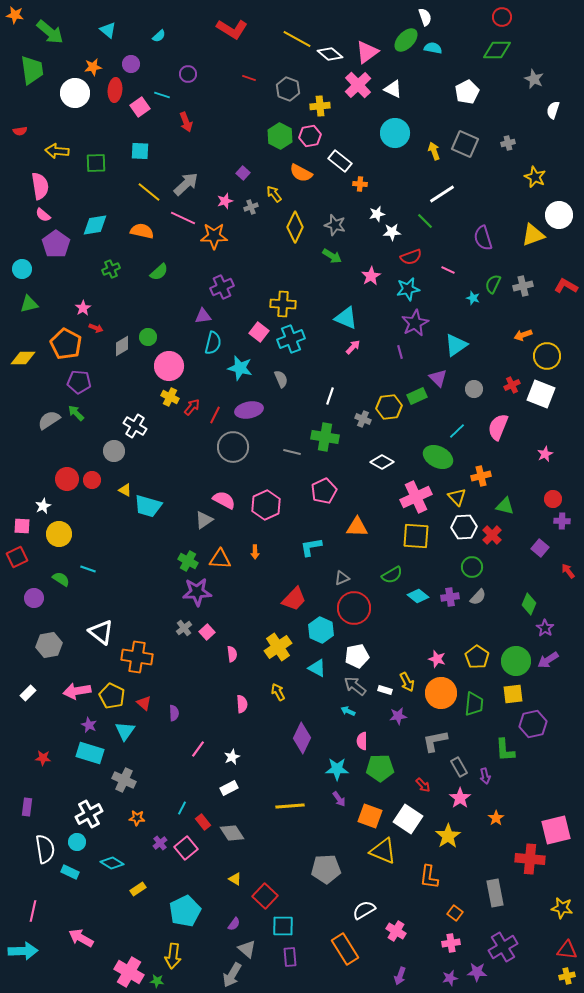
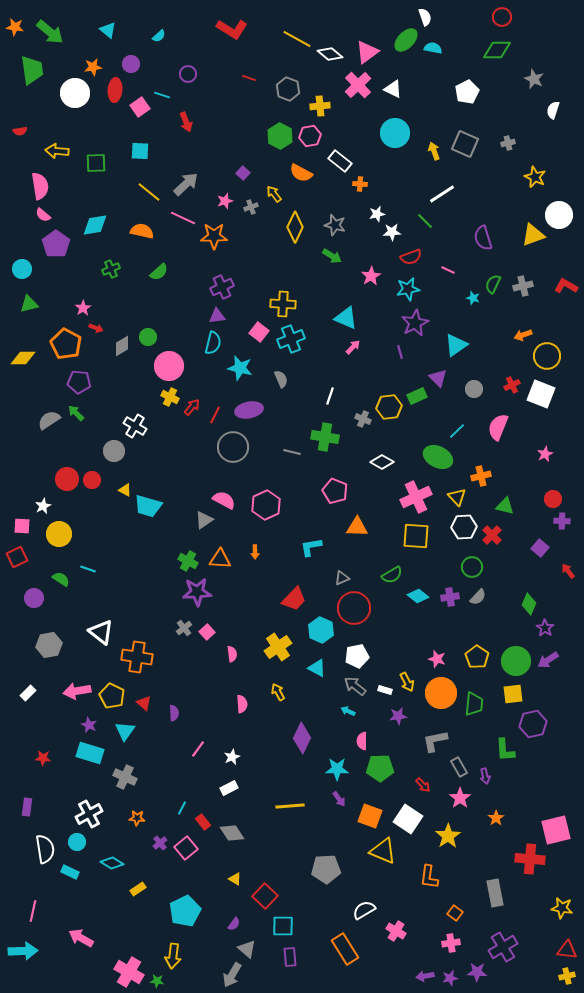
orange star at (15, 15): moved 12 px down
purple triangle at (203, 316): moved 14 px right
pink pentagon at (324, 491): moved 11 px right; rotated 25 degrees counterclockwise
gray cross at (124, 780): moved 1 px right, 3 px up
purple arrow at (400, 976): moved 25 px right; rotated 60 degrees clockwise
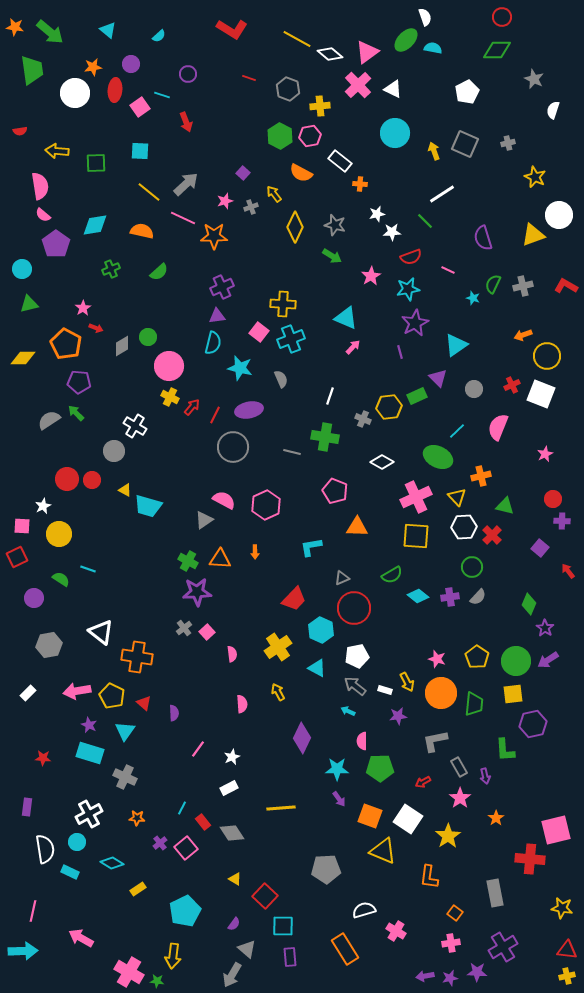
red arrow at (423, 785): moved 3 px up; rotated 105 degrees clockwise
yellow line at (290, 806): moved 9 px left, 2 px down
white semicircle at (364, 910): rotated 15 degrees clockwise
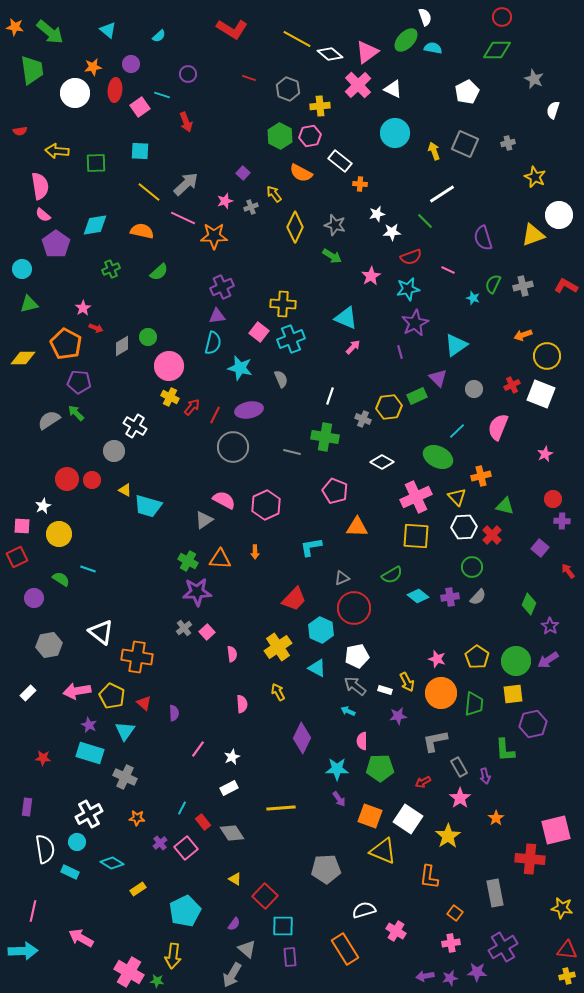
purple star at (545, 628): moved 5 px right, 2 px up
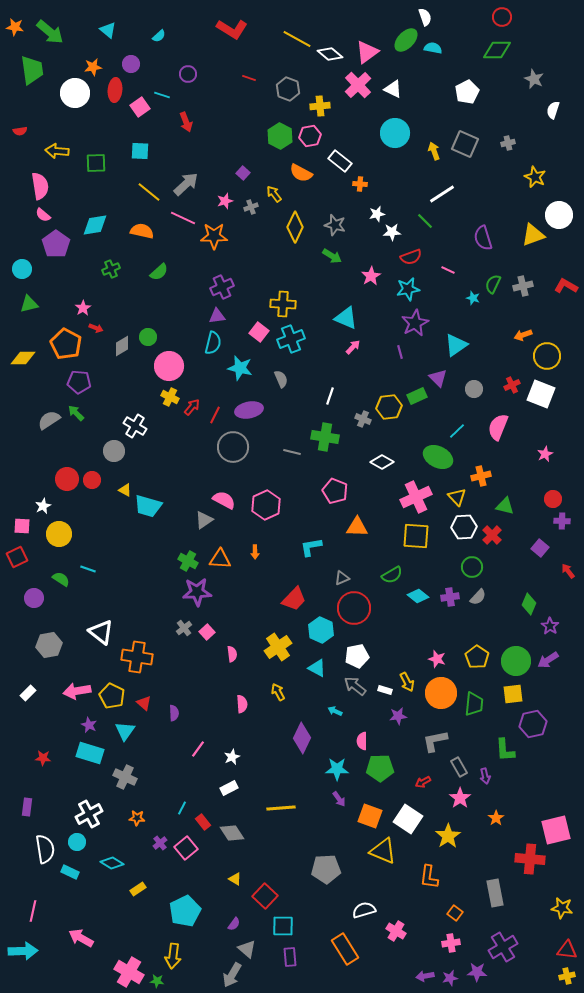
cyan arrow at (348, 711): moved 13 px left
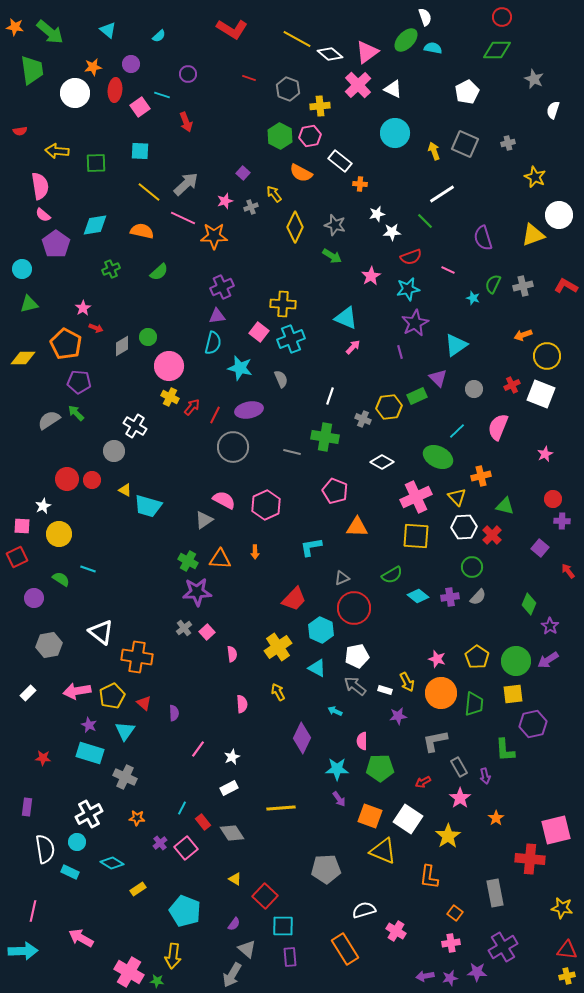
yellow pentagon at (112, 696): rotated 20 degrees clockwise
cyan pentagon at (185, 911): rotated 24 degrees counterclockwise
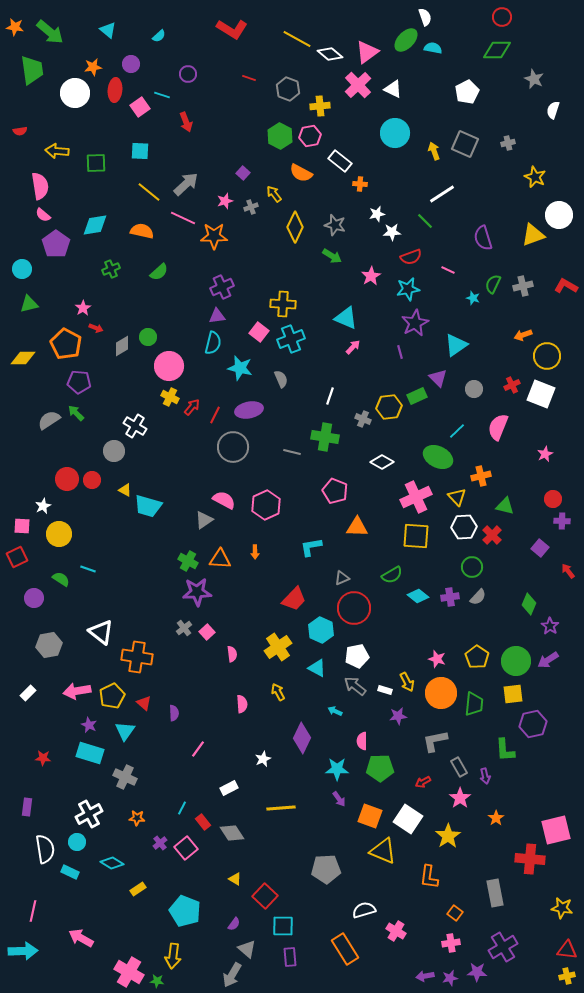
white star at (232, 757): moved 31 px right, 2 px down
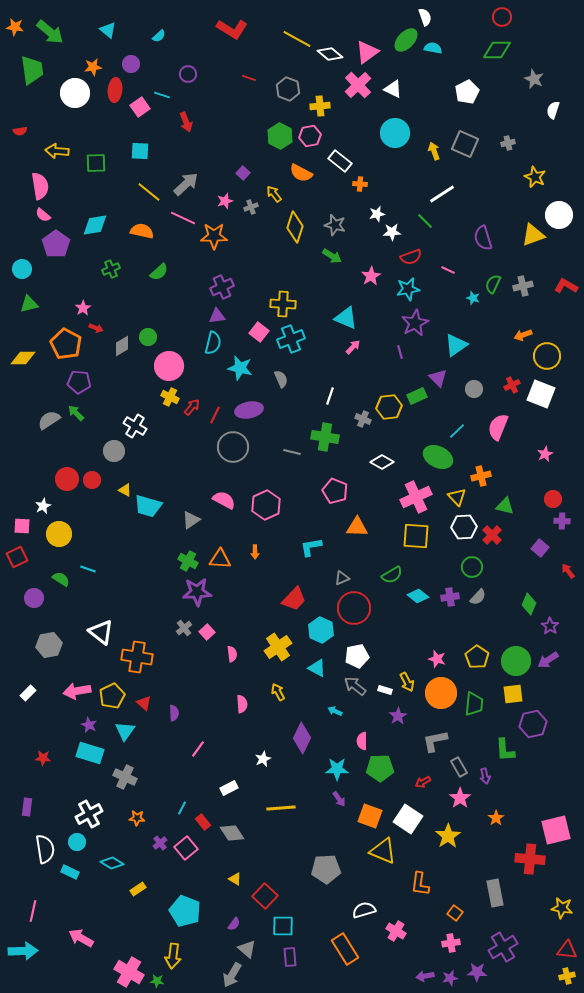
yellow diamond at (295, 227): rotated 8 degrees counterclockwise
gray triangle at (204, 520): moved 13 px left
purple star at (398, 716): rotated 24 degrees counterclockwise
orange L-shape at (429, 877): moved 9 px left, 7 px down
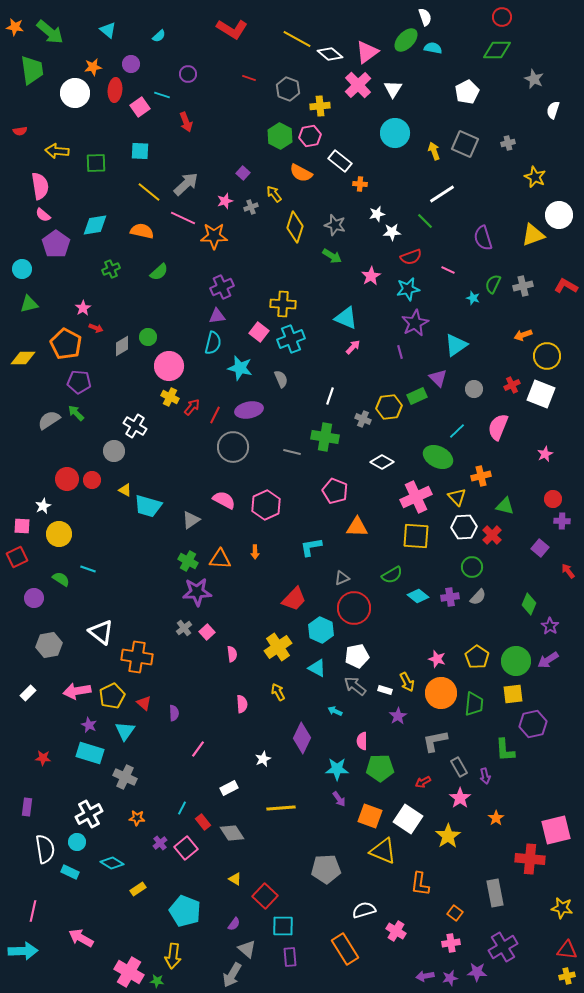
white triangle at (393, 89): rotated 36 degrees clockwise
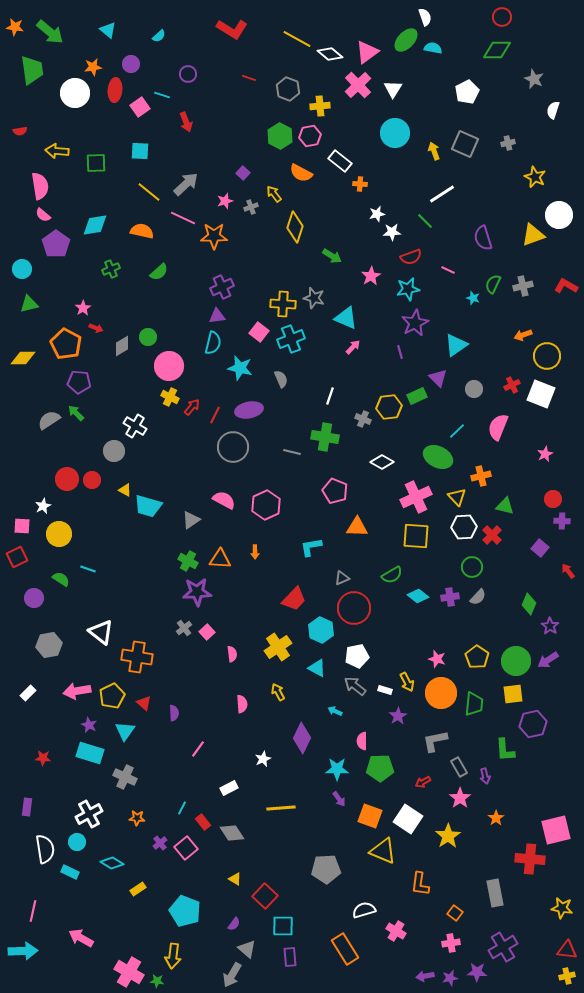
gray star at (335, 225): moved 21 px left, 73 px down
